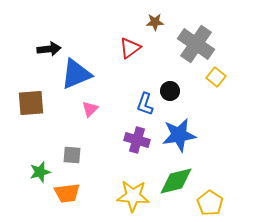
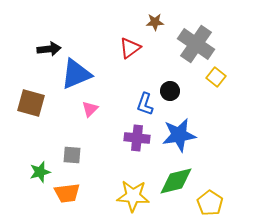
brown square: rotated 20 degrees clockwise
purple cross: moved 2 px up; rotated 10 degrees counterclockwise
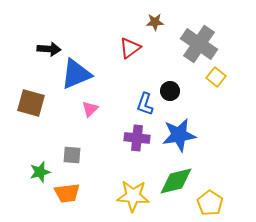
gray cross: moved 3 px right
black arrow: rotated 10 degrees clockwise
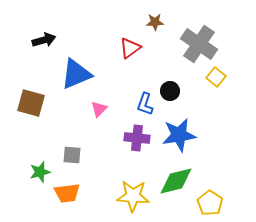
black arrow: moved 5 px left, 9 px up; rotated 20 degrees counterclockwise
pink triangle: moved 9 px right
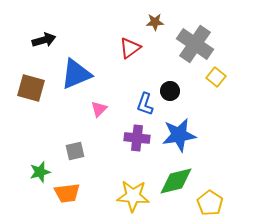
gray cross: moved 4 px left
brown square: moved 15 px up
gray square: moved 3 px right, 4 px up; rotated 18 degrees counterclockwise
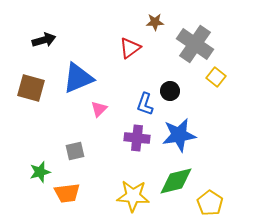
blue triangle: moved 2 px right, 4 px down
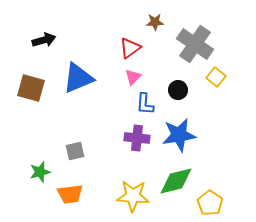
black circle: moved 8 px right, 1 px up
blue L-shape: rotated 15 degrees counterclockwise
pink triangle: moved 34 px right, 32 px up
orange trapezoid: moved 3 px right, 1 px down
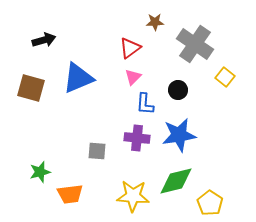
yellow square: moved 9 px right
gray square: moved 22 px right; rotated 18 degrees clockwise
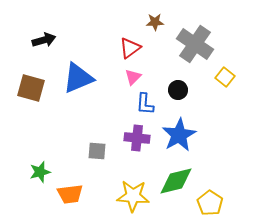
blue star: rotated 20 degrees counterclockwise
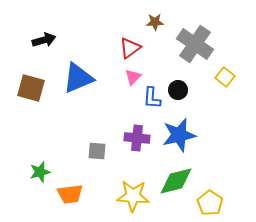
blue L-shape: moved 7 px right, 6 px up
blue star: rotated 16 degrees clockwise
